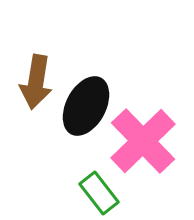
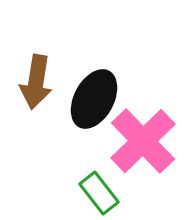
black ellipse: moved 8 px right, 7 px up
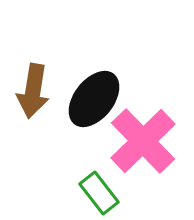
brown arrow: moved 3 px left, 9 px down
black ellipse: rotated 10 degrees clockwise
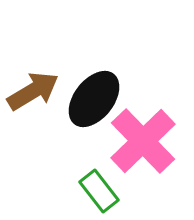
brown arrow: rotated 130 degrees counterclockwise
green rectangle: moved 2 px up
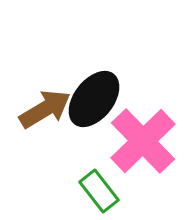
brown arrow: moved 12 px right, 18 px down
